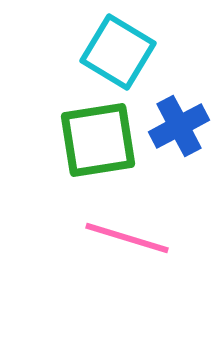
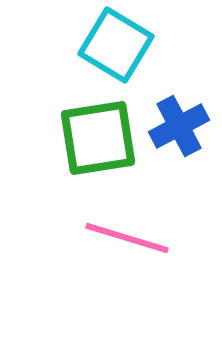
cyan square: moved 2 px left, 7 px up
green square: moved 2 px up
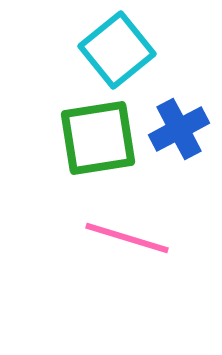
cyan square: moved 1 px right, 5 px down; rotated 20 degrees clockwise
blue cross: moved 3 px down
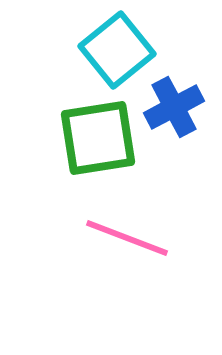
blue cross: moved 5 px left, 22 px up
pink line: rotated 4 degrees clockwise
